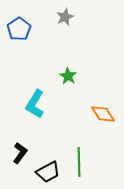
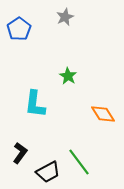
cyan L-shape: rotated 24 degrees counterclockwise
green line: rotated 36 degrees counterclockwise
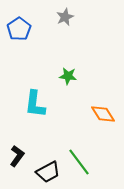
green star: rotated 24 degrees counterclockwise
black L-shape: moved 3 px left, 3 px down
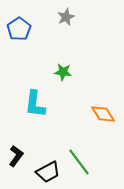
gray star: moved 1 px right
green star: moved 5 px left, 4 px up
black L-shape: moved 1 px left
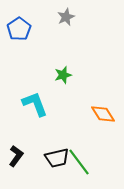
green star: moved 3 px down; rotated 24 degrees counterclockwise
cyan L-shape: rotated 152 degrees clockwise
black trapezoid: moved 9 px right, 14 px up; rotated 15 degrees clockwise
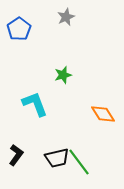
black L-shape: moved 1 px up
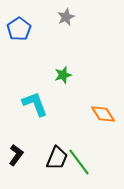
black trapezoid: rotated 55 degrees counterclockwise
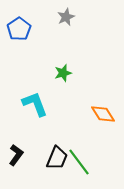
green star: moved 2 px up
